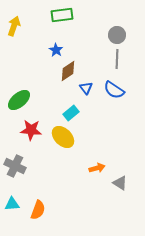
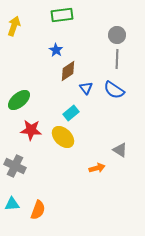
gray triangle: moved 33 px up
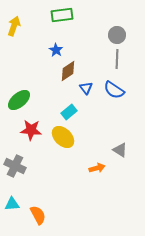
cyan rectangle: moved 2 px left, 1 px up
orange semicircle: moved 5 px down; rotated 48 degrees counterclockwise
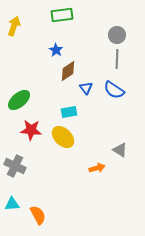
cyan rectangle: rotated 28 degrees clockwise
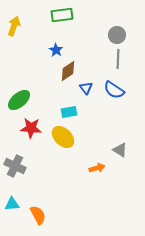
gray line: moved 1 px right
red star: moved 2 px up
